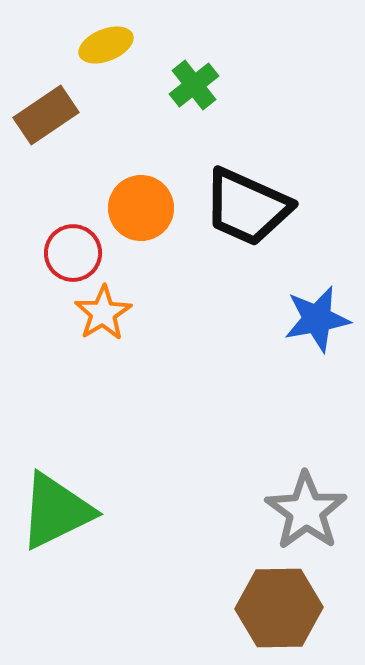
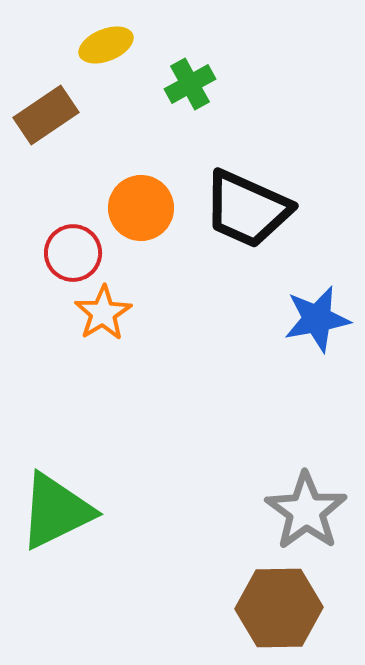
green cross: moved 4 px left, 1 px up; rotated 9 degrees clockwise
black trapezoid: moved 2 px down
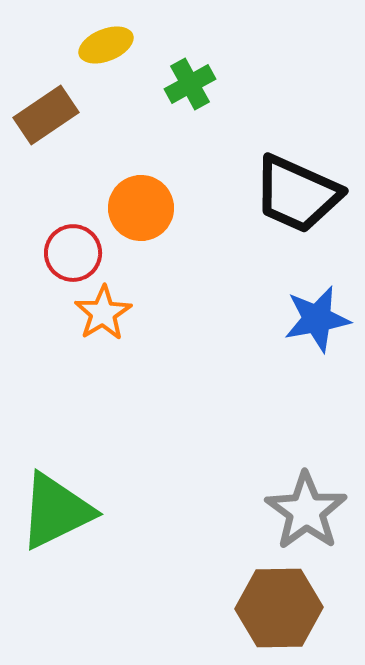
black trapezoid: moved 50 px right, 15 px up
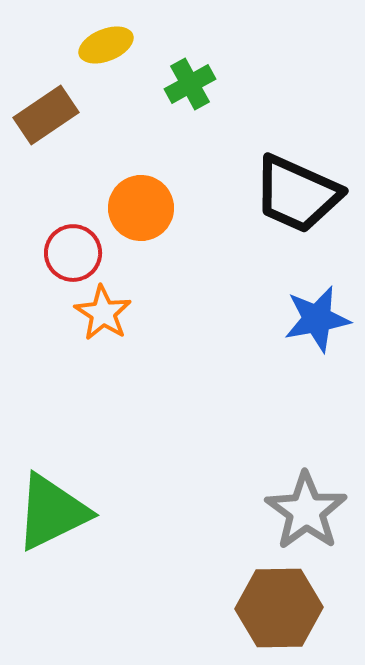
orange star: rotated 8 degrees counterclockwise
green triangle: moved 4 px left, 1 px down
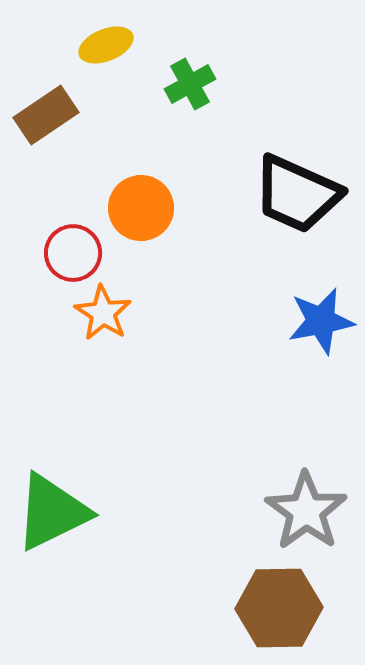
blue star: moved 4 px right, 2 px down
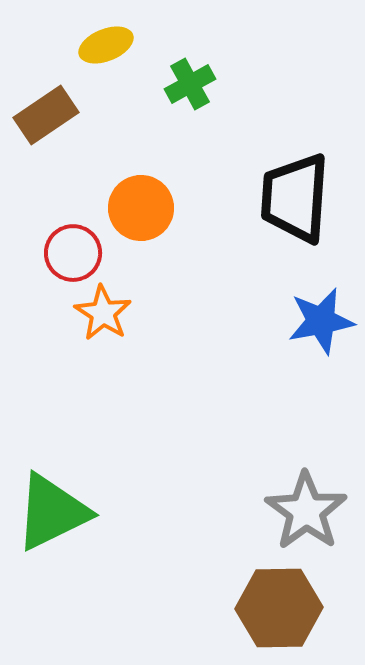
black trapezoid: moved 2 px left, 4 px down; rotated 70 degrees clockwise
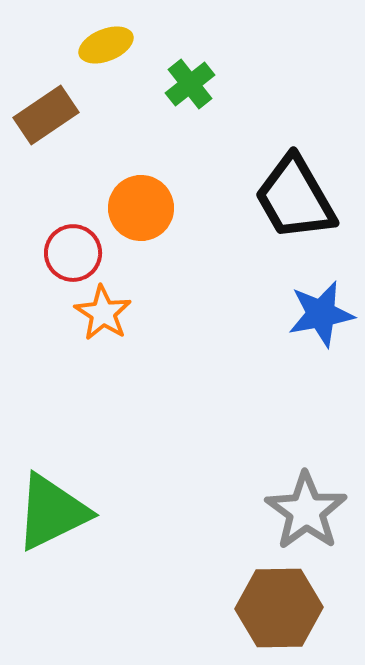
green cross: rotated 9 degrees counterclockwise
black trapezoid: rotated 34 degrees counterclockwise
blue star: moved 7 px up
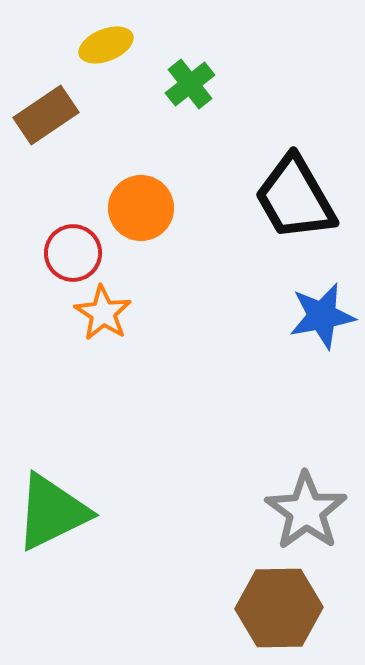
blue star: moved 1 px right, 2 px down
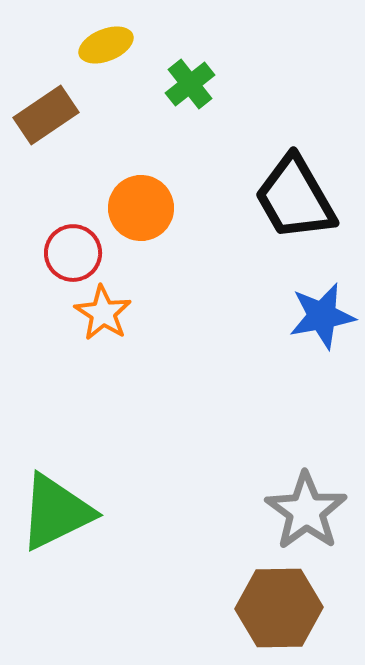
green triangle: moved 4 px right
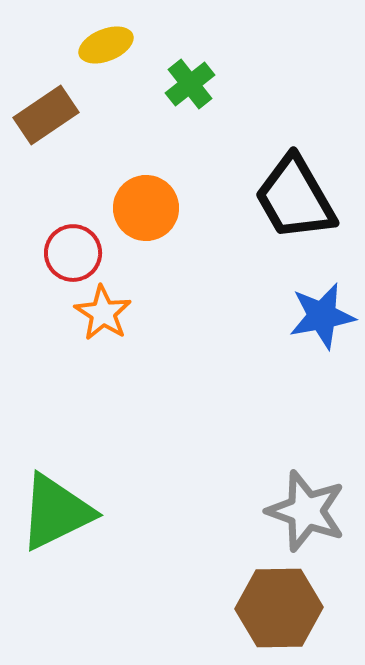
orange circle: moved 5 px right
gray star: rotated 16 degrees counterclockwise
